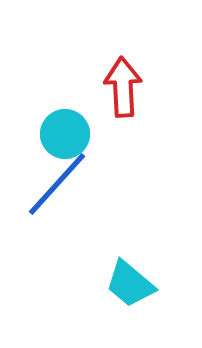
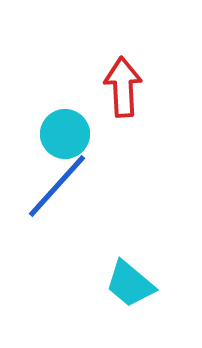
blue line: moved 2 px down
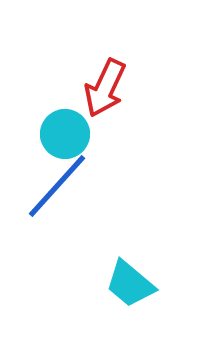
red arrow: moved 18 px left, 1 px down; rotated 152 degrees counterclockwise
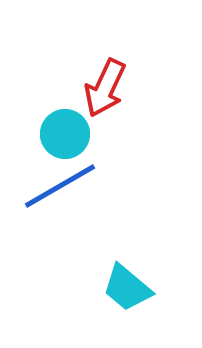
blue line: moved 3 px right; rotated 18 degrees clockwise
cyan trapezoid: moved 3 px left, 4 px down
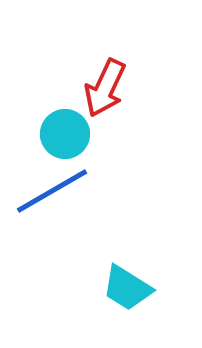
blue line: moved 8 px left, 5 px down
cyan trapezoid: rotated 8 degrees counterclockwise
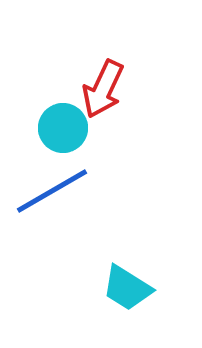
red arrow: moved 2 px left, 1 px down
cyan circle: moved 2 px left, 6 px up
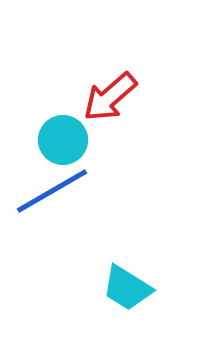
red arrow: moved 7 px right, 8 px down; rotated 24 degrees clockwise
cyan circle: moved 12 px down
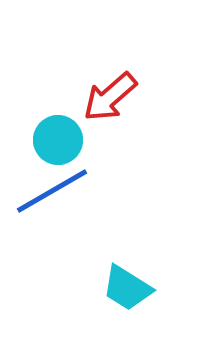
cyan circle: moved 5 px left
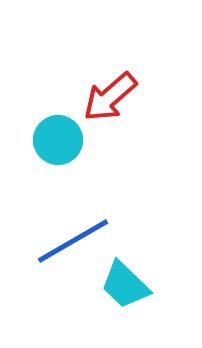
blue line: moved 21 px right, 50 px down
cyan trapezoid: moved 2 px left, 3 px up; rotated 12 degrees clockwise
